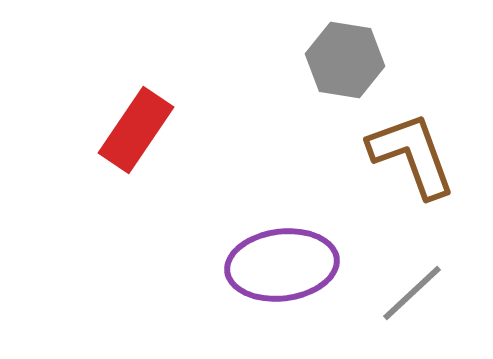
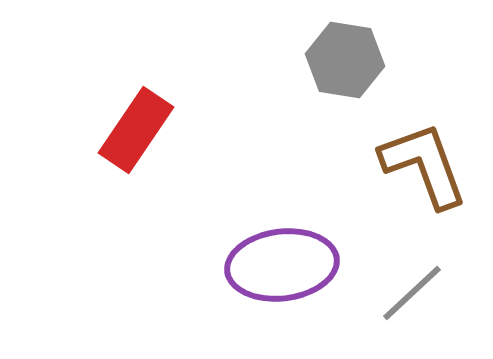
brown L-shape: moved 12 px right, 10 px down
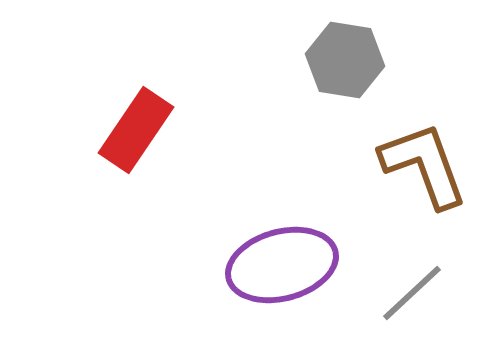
purple ellipse: rotated 8 degrees counterclockwise
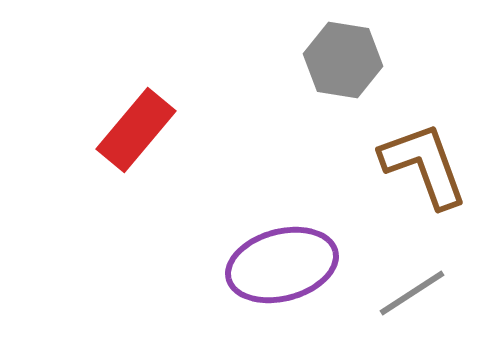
gray hexagon: moved 2 px left
red rectangle: rotated 6 degrees clockwise
gray line: rotated 10 degrees clockwise
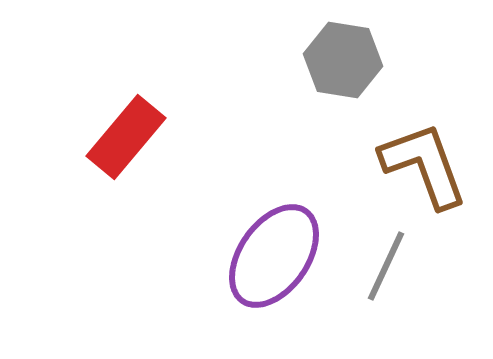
red rectangle: moved 10 px left, 7 px down
purple ellipse: moved 8 px left, 9 px up; rotated 40 degrees counterclockwise
gray line: moved 26 px left, 27 px up; rotated 32 degrees counterclockwise
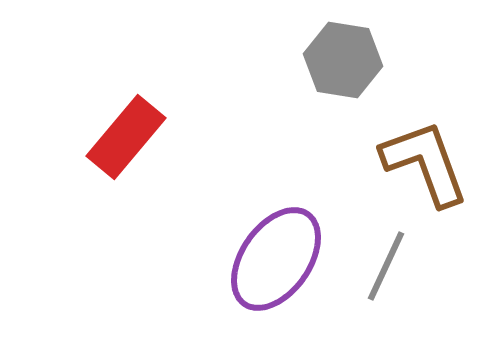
brown L-shape: moved 1 px right, 2 px up
purple ellipse: moved 2 px right, 3 px down
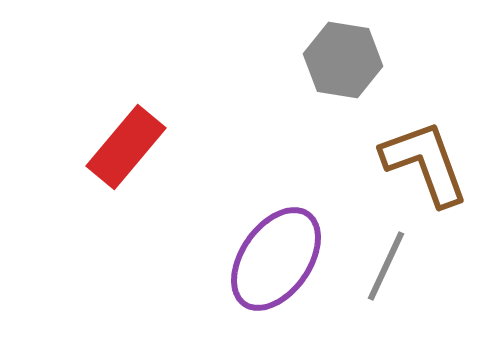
red rectangle: moved 10 px down
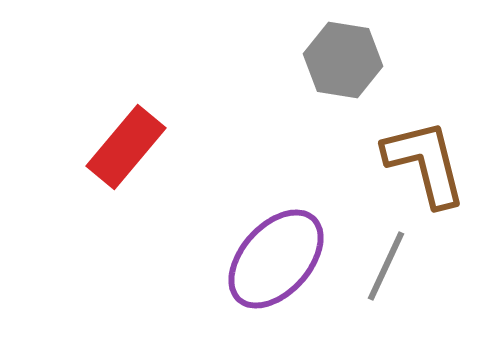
brown L-shape: rotated 6 degrees clockwise
purple ellipse: rotated 7 degrees clockwise
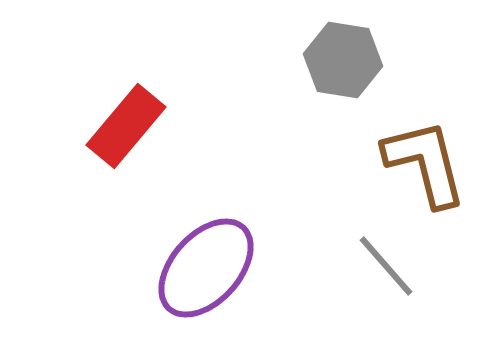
red rectangle: moved 21 px up
purple ellipse: moved 70 px left, 9 px down
gray line: rotated 66 degrees counterclockwise
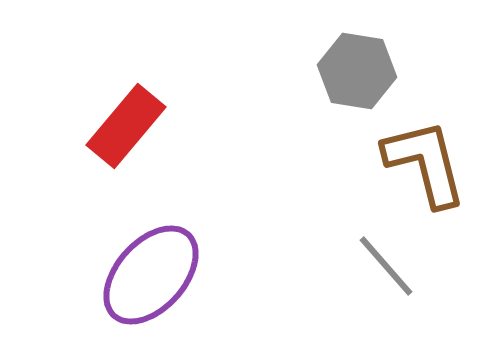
gray hexagon: moved 14 px right, 11 px down
purple ellipse: moved 55 px left, 7 px down
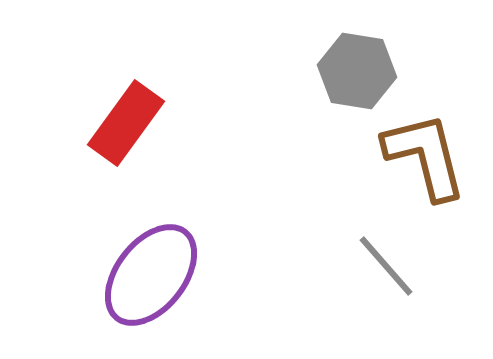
red rectangle: moved 3 px up; rotated 4 degrees counterclockwise
brown L-shape: moved 7 px up
purple ellipse: rotated 4 degrees counterclockwise
